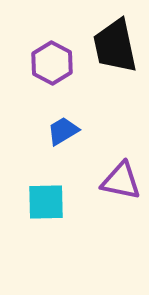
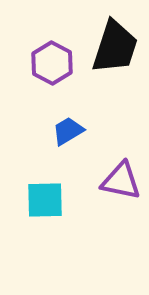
black trapezoid: moved 1 px down; rotated 150 degrees counterclockwise
blue trapezoid: moved 5 px right
cyan square: moved 1 px left, 2 px up
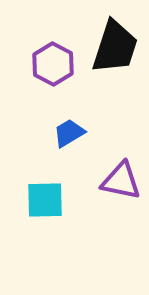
purple hexagon: moved 1 px right, 1 px down
blue trapezoid: moved 1 px right, 2 px down
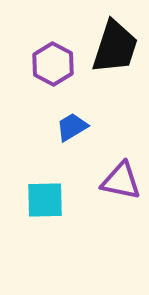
blue trapezoid: moved 3 px right, 6 px up
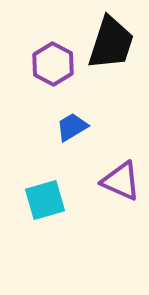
black trapezoid: moved 4 px left, 4 px up
purple triangle: rotated 12 degrees clockwise
cyan square: rotated 15 degrees counterclockwise
